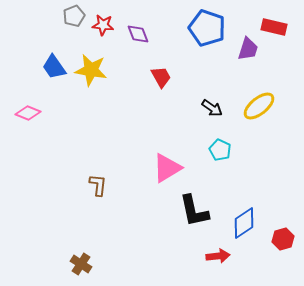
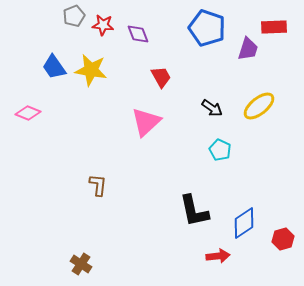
red rectangle: rotated 15 degrees counterclockwise
pink triangle: moved 21 px left, 46 px up; rotated 12 degrees counterclockwise
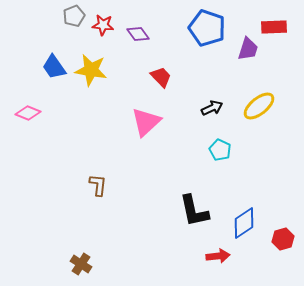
purple diamond: rotated 15 degrees counterclockwise
red trapezoid: rotated 15 degrees counterclockwise
black arrow: rotated 60 degrees counterclockwise
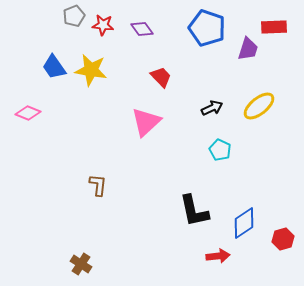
purple diamond: moved 4 px right, 5 px up
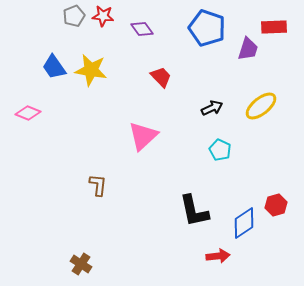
red star: moved 9 px up
yellow ellipse: moved 2 px right
pink triangle: moved 3 px left, 14 px down
red hexagon: moved 7 px left, 34 px up
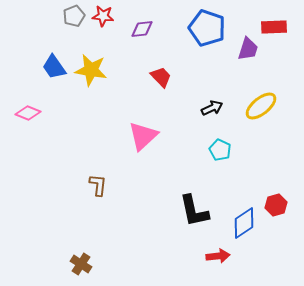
purple diamond: rotated 60 degrees counterclockwise
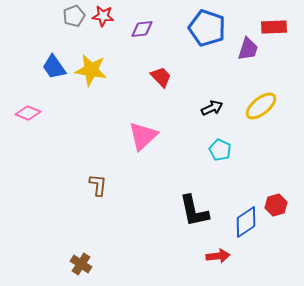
blue diamond: moved 2 px right, 1 px up
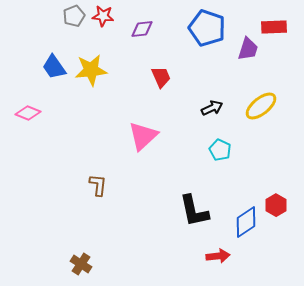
yellow star: rotated 16 degrees counterclockwise
red trapezoid: rotated 20 degrees clockwise
red hexagon: rotated 15 degrees counterclockwise
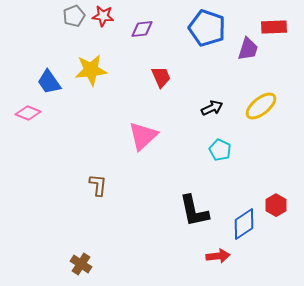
blue trapezoid: moved 5 px left, 15 px down
blue diamond: moved 2 px left, 2 px down
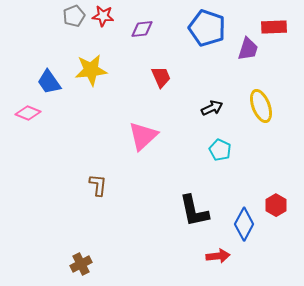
yellow ellipse: rotated 72 degrees counterclockwise
blue diamond: rotated 28 degrees counterclockwise
brown cross: rotated 30 degrees clockwise
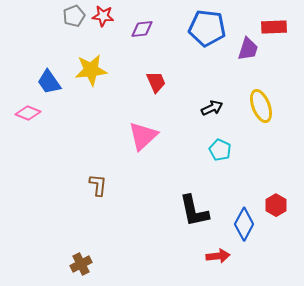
blue pentagon: rotated 12 degrees counterclockwise
red trapezoid: moved 5 px left, 5 px down
